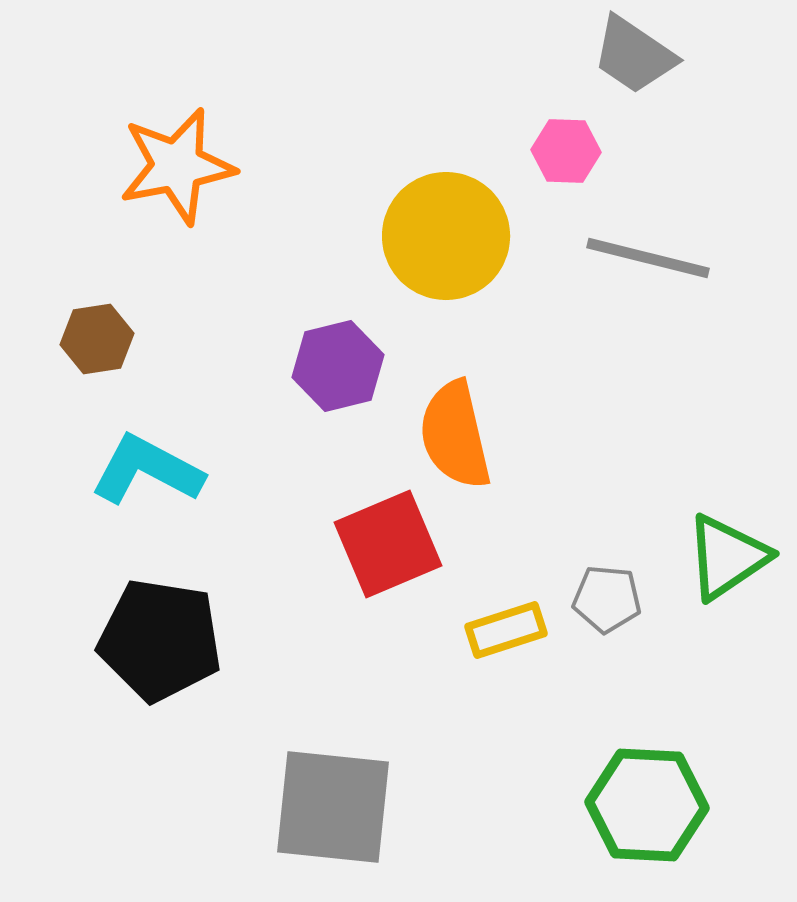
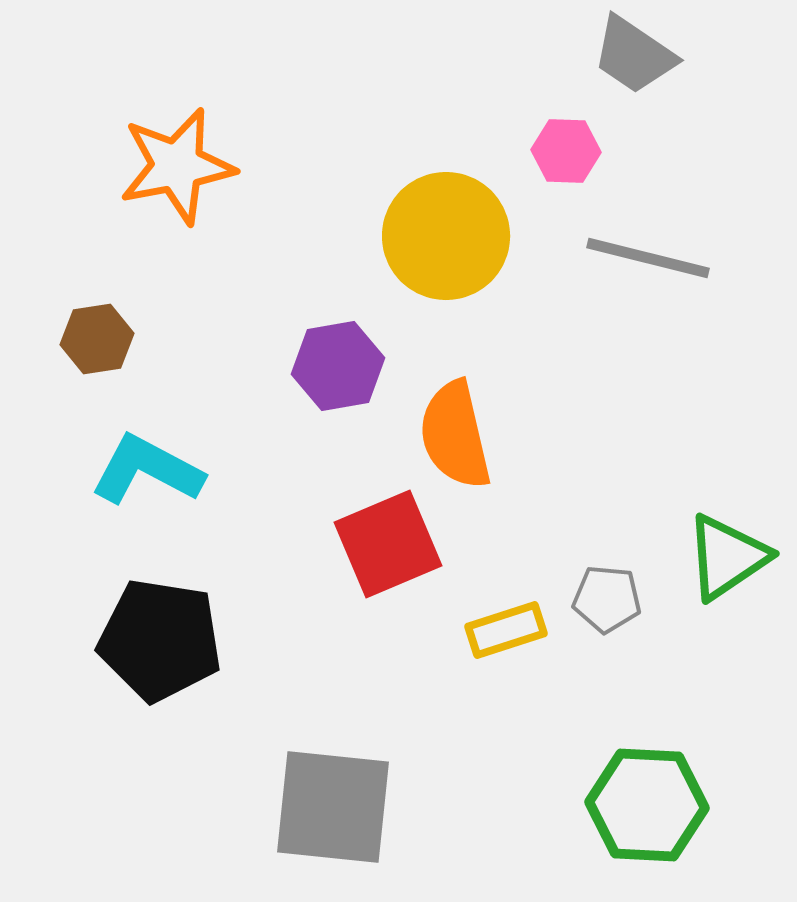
purple hexagon: rotated 4 degrees clockwise
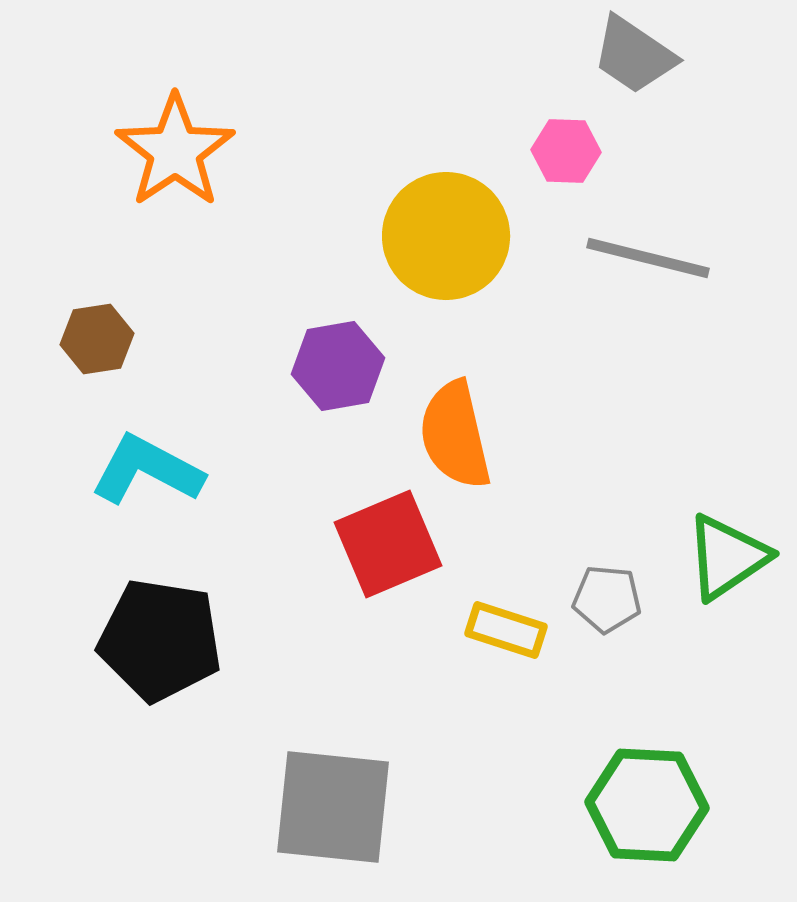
orange star: moved 2 px left, 15 px up; rotated 23 degrees counterclockwise
yellow rectangle: rotated 36 degrees clockwise
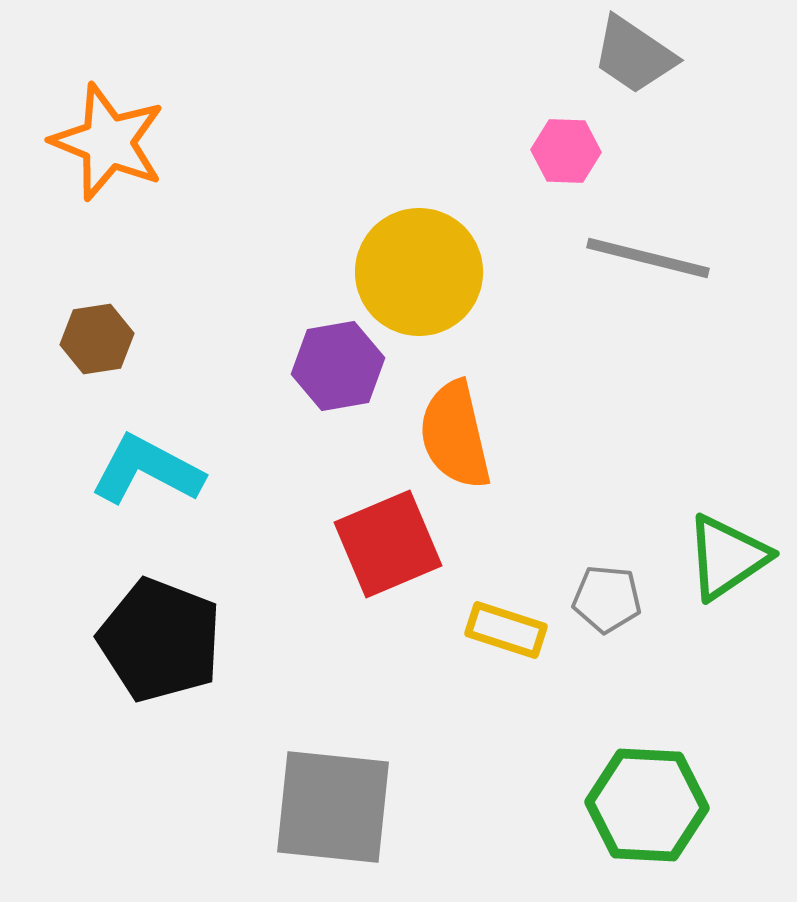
orange star: moved 67 px left, 9 px up; rotated 16 degrees counterclockwise
yellow circle: moved 27 px left, 36 px down
black pentagon: rotated 12 degrees clockwise
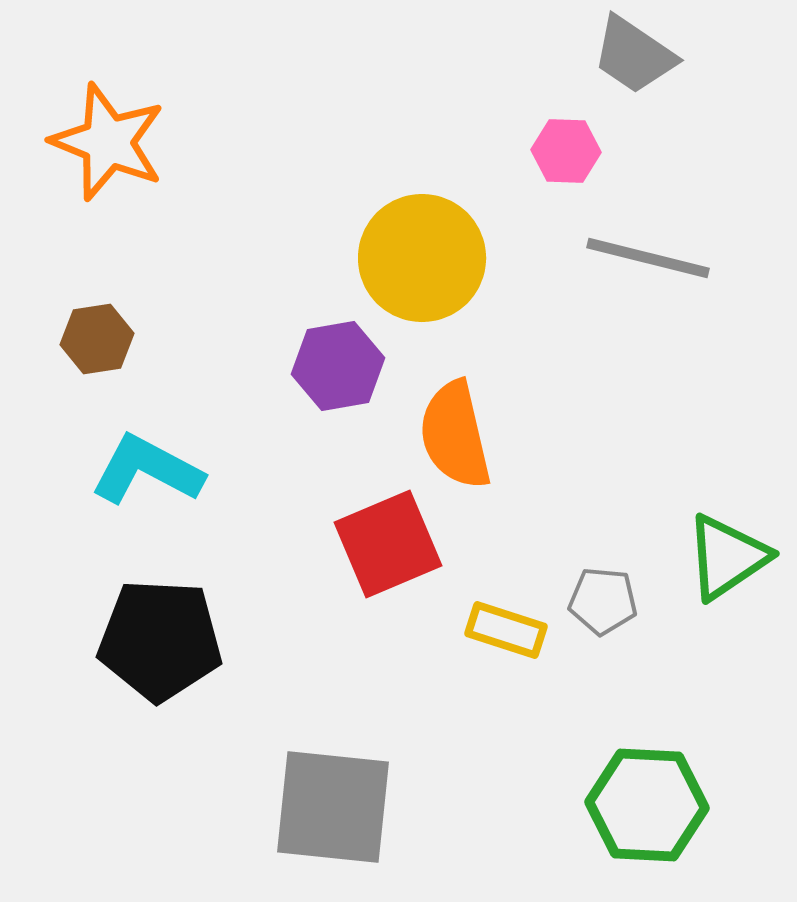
yellow circle: moved 3 px right, 14 px up
gray pentagon: moved 4 px left, 2 px down
black pentagon: rotated 18 degrees counterclockwise
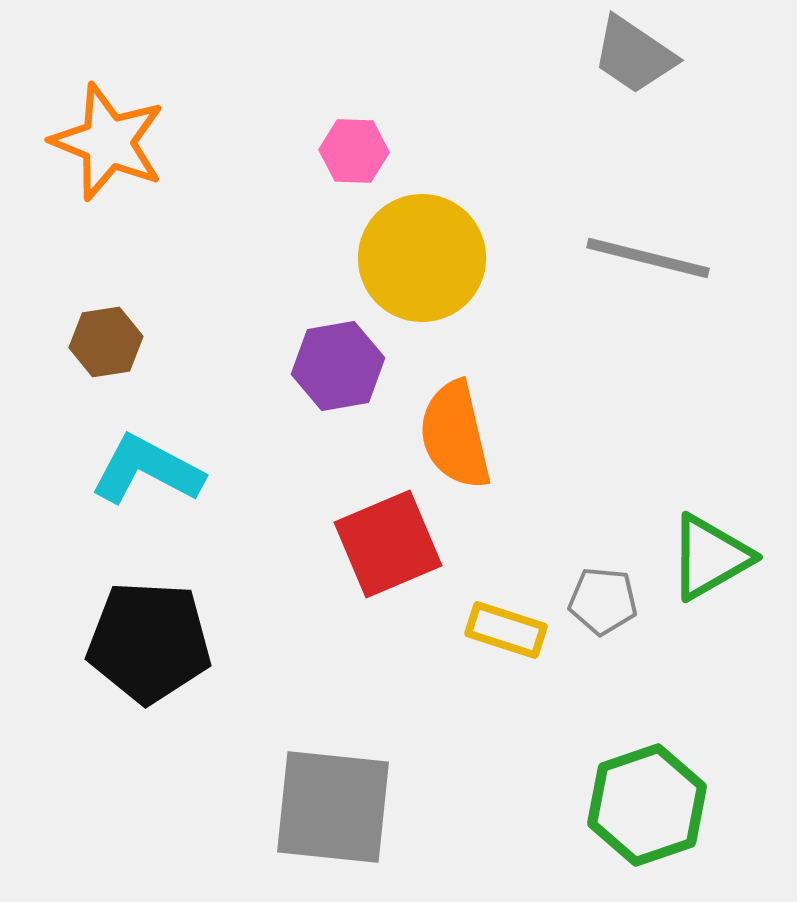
pink hexagon: moved 212 px left
brown hexagon: moved 9 px right, 3 px down
green triangle: moved 17 px left; rotated 4 degrees clockwise
black pentagon: moved 11 px left, 2 px down
green hexagon: rotated 22 degrees counterclockwise
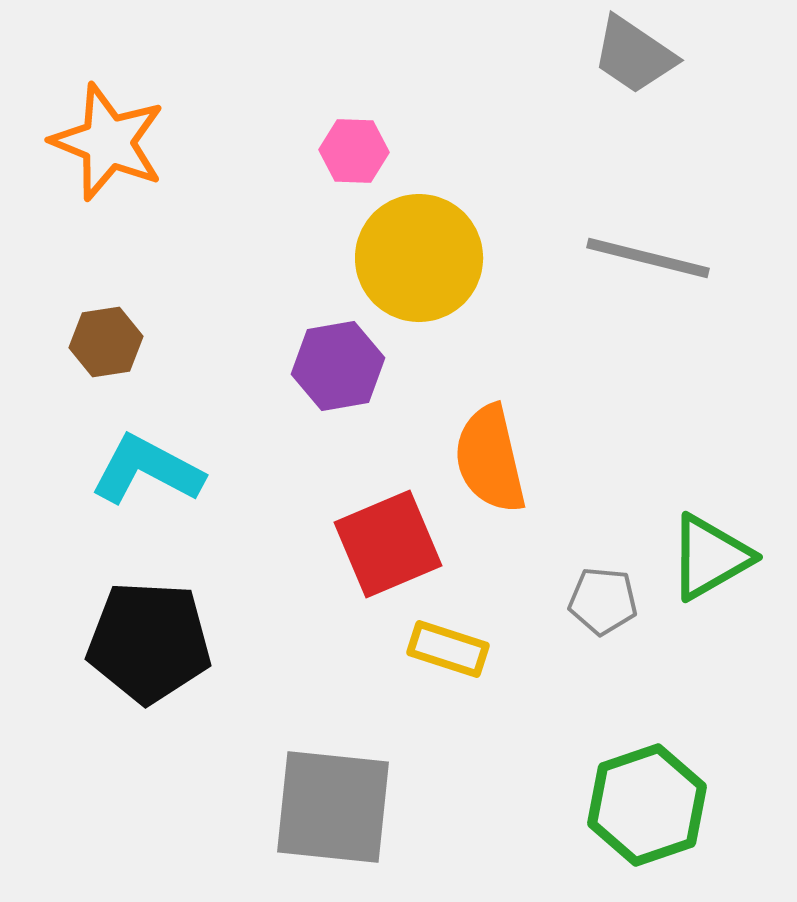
yellow circle: moved 3 px left
orange semicircle: moved 35 px right, 24 px down
yellow rectangle: moved 58 px left, 19 px down
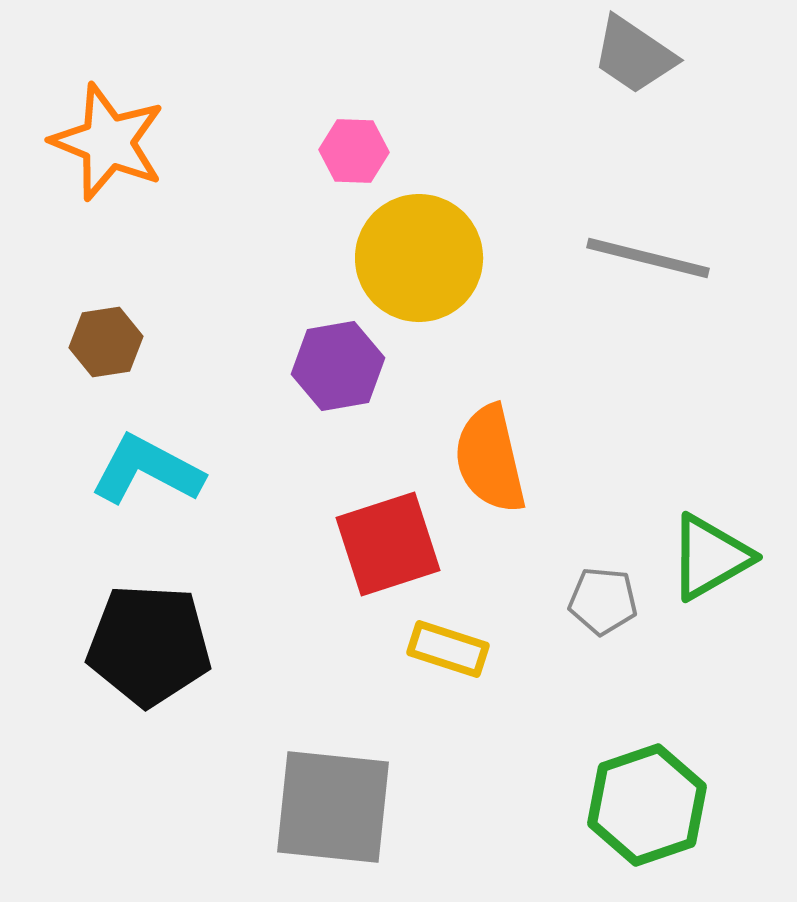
red square: rotated 5 degrees clockwise
black pentagon: moved 3 px down
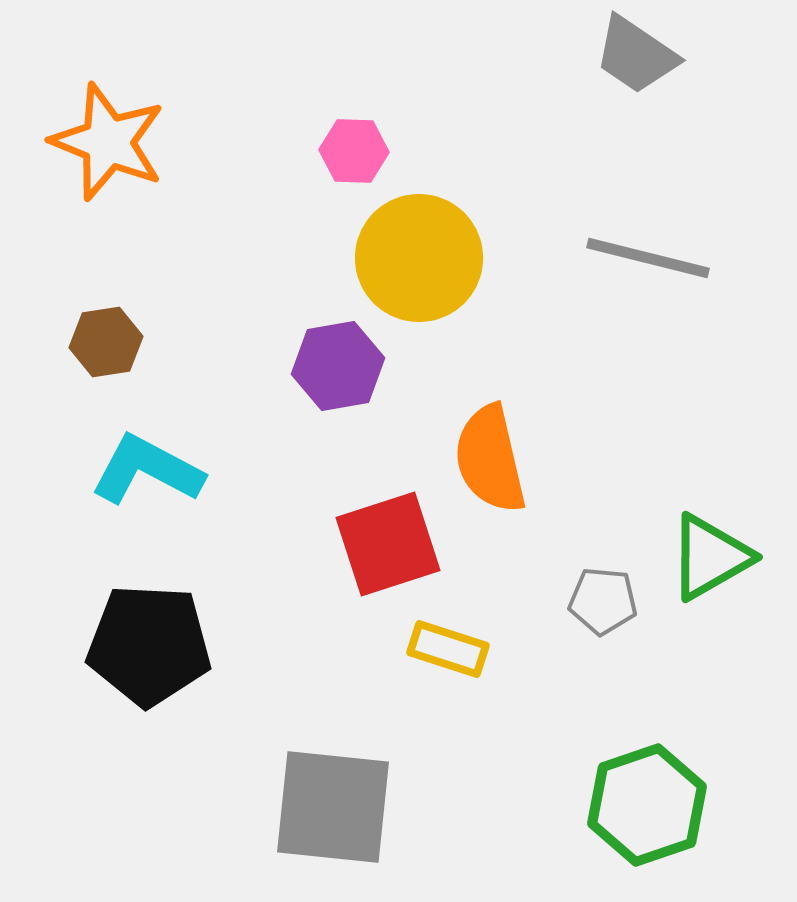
gray trapezoid: moved 2 px right
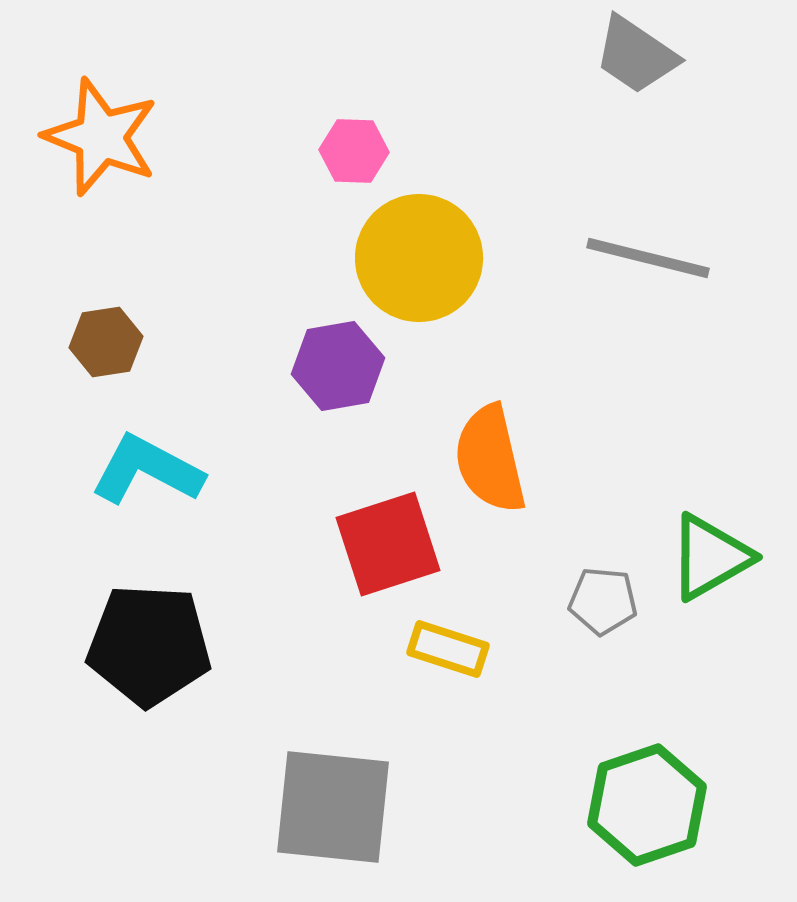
orange star: moved 7 px left, 5 px up
